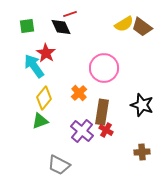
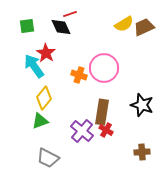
brown trapezoid: moved 2 px right; rotated 120 degrees clockwise
orange cross: moved 18 px up; rotated 28 degrees counterclockwise
gray trapezoid: moved 11 px left, 7 px up
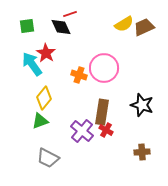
cyan arrow: moved 2 px left, 2 px up
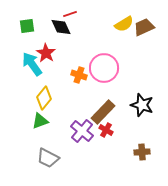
brown rectangle: moved 1 px right; rotated 35 degrees clockwise
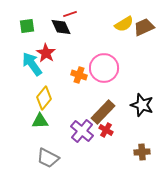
green triangle: rotated 18 degrees clockwise
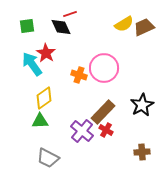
yellow diamond: rotated 15 degrees clockwise
black star: rotated 25 degrees clockwise
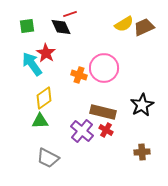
brown rectangle: rotated 60 degrees clockwise
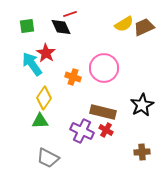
orange cross: moved 6 px left, 2 px down
yellow diamond: rotated 20 degrees counterclockwise
purple cross: rotated 15 degrees counterclockwise
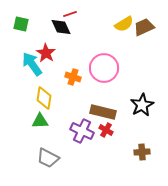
green square: moved 6 px left, 2 px up; rotated 21 degrees clockwise
yellow diamond: rotated 25 degrees counterclockwise
